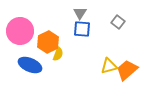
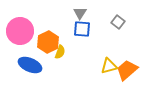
yellow semicircle: moved 2 px right, 2 px up
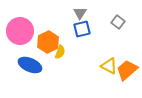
blue square: rotated 18 degrees counterclockwise
yellow triangle: rotated 42 degrees clockwise
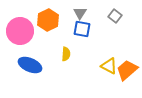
gray square: moved 3 px left, 6 px up
blue square: rotated 24 degrees clockwise
orange hexagon: moved 22 px up
yellow semicircle: moved 6 px right, 2 px down; rotated 16 degrees counterclockwise
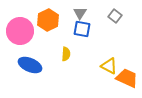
orange trapezoid: moved 8 px down; rotated 65 degrees clockwise
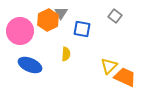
gray triangle: moved 19 px left
yellow triangle: rotated 48 degrees clockwise
orange trapezoid: moved 2 px left, 1 px up
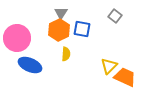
orange hexagon: moved 11 px right, 10 px down
pink circle: moved 3 px left, 7 px down
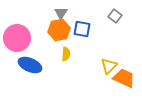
orange hexagon: rotated 15 degrees clockwise
orange trapezoid: moved 1 px left, 1 px down
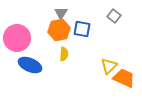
gray square: moved 1 px left
yellow semicircle: moved 2 px left
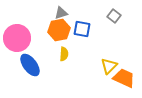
gray triangle: rotated 40 degrees clockwise
blue ellipse: rotated 30 degrees clockwise
